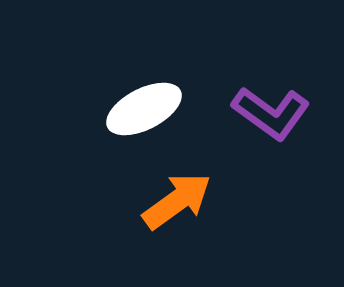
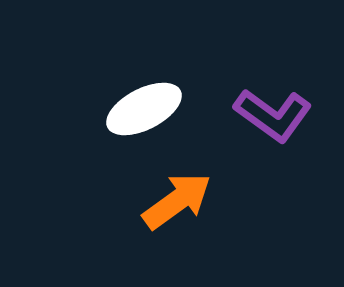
purple L-shape: moved 2 px right, 2 px down
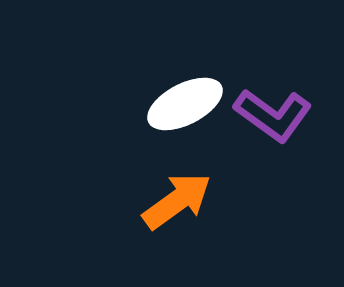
white ellipse: moved 41 px right, 5 px up
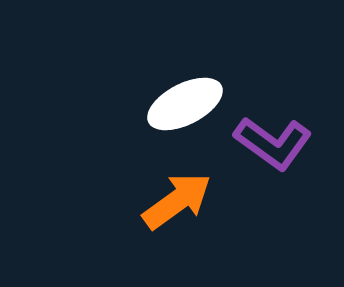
purple L-shape: moved 28 px down
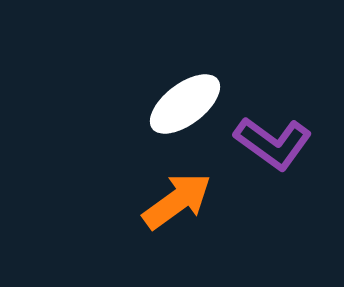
white ellipse: rotated 10 degrees counterclockwise
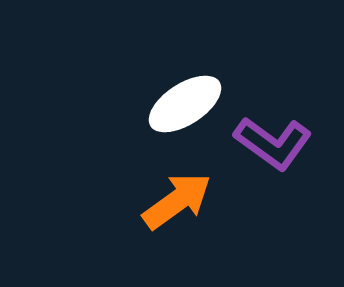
white ellipse: rotated 4 degrees clockwise
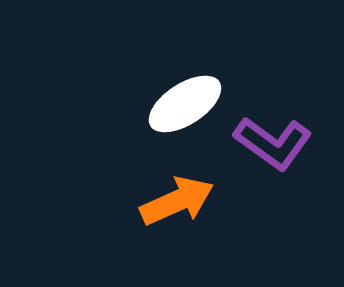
orange arrow: rotated 12 degrees clockwise
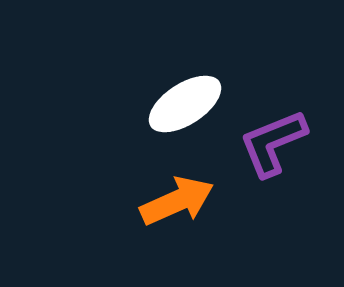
purple L-shape: rotated 122 degrees clockwise
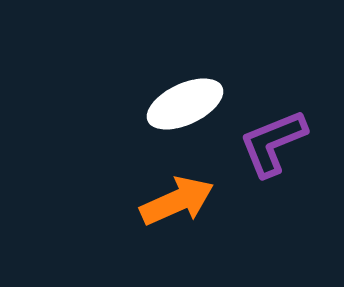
white ellipse: rotated 8 degrees clockwise
